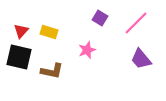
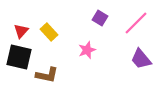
yellow rectangle: rotated 30 degrees clockwise
brown L-shape: moved 5 px left, 4 px down
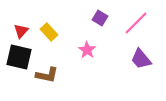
pink star: rotated 18 degrees counterclockwise
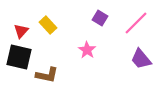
yellow rectangle: moved 1 px left, 7 px up
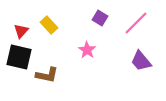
yellow rectangle: moved 1 px right
purple trapezoid: moved 2 px down
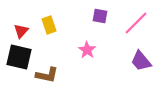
purple square: moved 2 px up; rotated 21 degrees counterclockwise
yellow rectangle: rotated 24 degrees clockwise
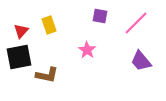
black square: rotated 24 degrees counterclockwise
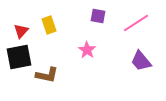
purple square: moved 2 px left
pink line: rotated 12 degrees clockwise
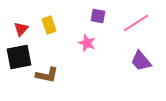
red triangle: moved 2 px up
pink star: moved 7 px up; rotated 12 degrees counterclockwise
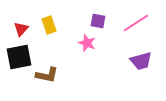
purple square: moved 5 px down
purple trapezoid: rotated 65 degrees counterclockwise
